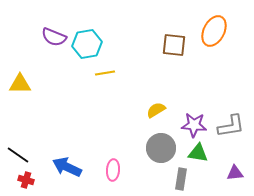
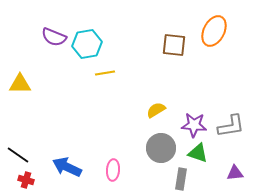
green triangle: rotated 10 degrees clockwise
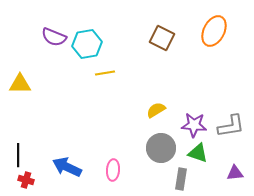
brown square: moved 12 px left, 7 px up; rotated 20 degrees clockwise
black line: rotated 55 degrees clockwise
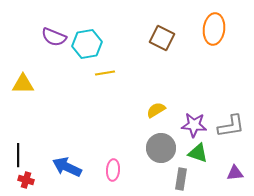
orange ellipse: moved 2 px up; rotated 20 degrees counterclockwise
yellow triangle: moved 3 px right
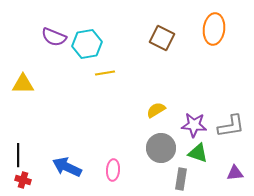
red cross: moved 3 px left
